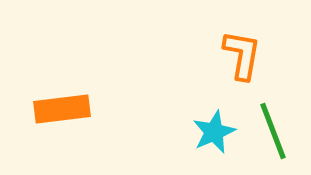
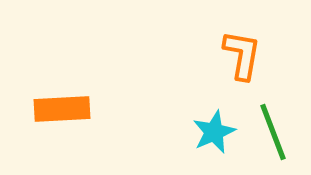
orange rectangle: rotated 4 degrees clockwise
green line: moved 1 px down
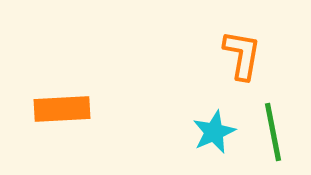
green line: rotated 10 degrees clockwise
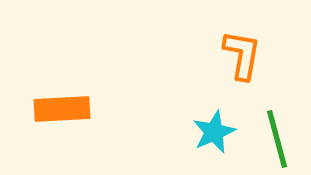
green line: moved 4 px right, 7 px down; rotated 4 degrees counterclockwise
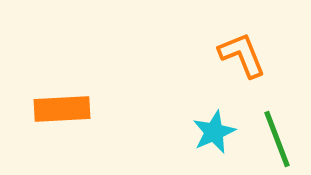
orange L-shape: rotated 32 degrees counterclockwise
green line: rotated 6 degrees counterclockwise
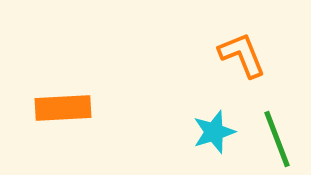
orange rectangle: moved 1 px right, 1 px up
cyan star: rotated 6 degrees clockwise
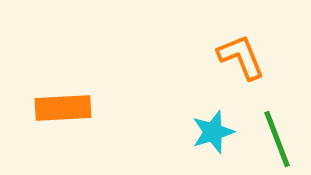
orange L-shape: moved 1 px left, 2 px down
cyan star: moved 1 px left
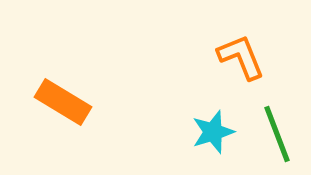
orange rectangle: moved 6 px up; rotated 34 degrees clockwise
green line: moved 5 px up
